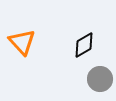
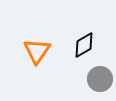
orange triangle: moved 15 px right, 9 px down; rotated 16 degrees clockwise
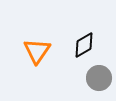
gray circle: moved 1 px left, 1 px up
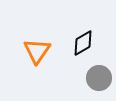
black diamond: moved 1 px left, 2 px up
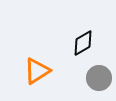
orange triangle: moved 20 px down; rotated 24 degrees clockwise
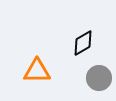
orange triangle: rotated 32 degrees clockwise
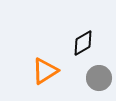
orange triangle: moved 8 px right; rotated 32 degrees counterclockwise
